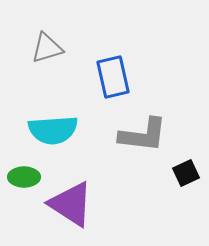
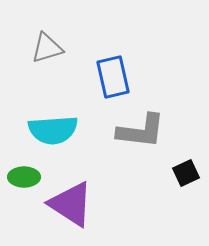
gray L-shape: moved 2 px left, 4 px up
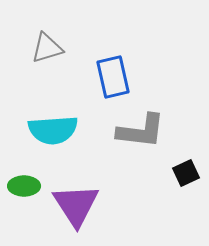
green ellipse: moved 9 px down
purple triangle: moved 5 px right, 1 px down; rotated 24 degrees clockwise
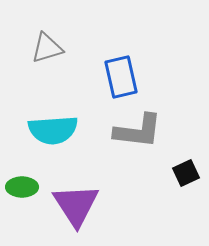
blue rectangle: moved 8 px right
gray L-shape: moved 3 px left
green ellipse: moved 2 px left, 1 px down
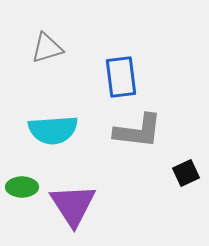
blue rectangle: rotated 6 degrees clockwise
purple triangle: moved 3 px left
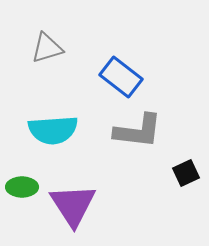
blue rectangle: rotated 45 degrees counterclockwise
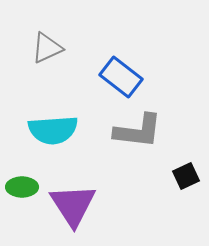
gray triangle: rotated 8 degrees counterclockwise
black square: moved 3 px down
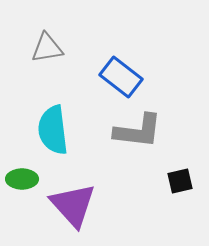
gray triangle: rotated 16 degrees clockwise
cyan semicircle: rotated 87 degrees clockwise
black square: moved 6 px left, 5 px down; rotated 12 degrees clockwise
green ellipse: moved 8 px up
purple triangle: rotated 9 degrees counterclockwise
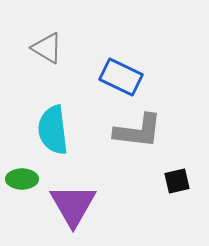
gray triangle: rotated 40 degrees clockwise
blue rectangle: rotated 12 degrees counterclockwise
black square: moved 3 px left
purple triangle: rotated 12 degrees clockwise
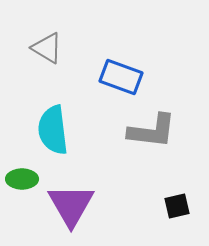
blue rectangle: rotated 6 degrees counterclockwise
gray L-shape: moved 14 px right
black square: moved 25 px down
purple triangle: moved 2 px left
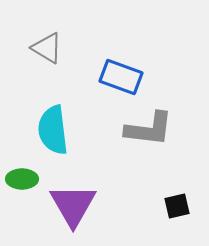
gray L-shape: moved 3 px left, 2 px up
purple triangle: moved 2 px right
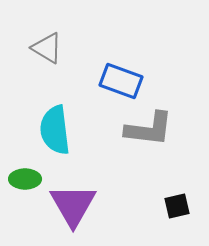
blue rectangle: moved 4 px down
cyan semicircle: moved 2 px right
green ellipse: moved 3 px right
